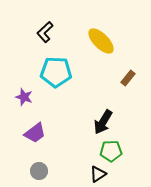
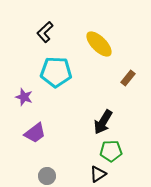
yellow ellipse: moved 2 px left, 3 px down
gray circle: moved 8 px right, 5 px down
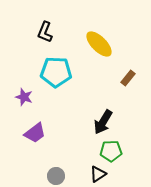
black L-shape: rotated 25 degrees counterclockwise
gray circle: moved 9 px right
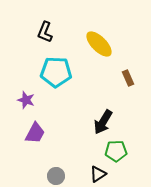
brown rectangle: rotated 63 degrees counterclockwise
purple star: moved 2 px right, 3 px down
purple trapezoid: rotated 25 degrees counterclockwise
green pentagon: moved 5 px right
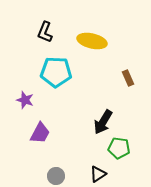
yellow ellipse: moved 7 px left, 3 px up; rotated 32 degrees counterclockwise
purple star: moved 1 px left
purple trapezoid: moved 5 px right
green pentagon: moved 3 px right, 3 px up; rotated 10 degrees clockwise
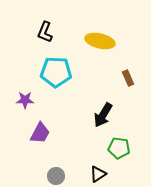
yellow ellipse: moved 8 px right
purple star: rotated 18 degrees counterclockwise
black arrow: moved 7 px up
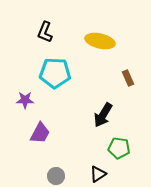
cyan pentagon: moved 1 px left, 1 px down
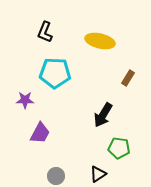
brown rectangle: rotated 56 degrees clockwise
